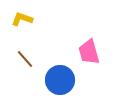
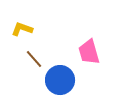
yellow L-shape: moved 10 px down
brown line: moved 9 px right
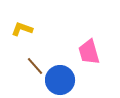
brown line: moved 1 px right, 7 px down
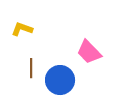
pink trapezoid: rotated 28 degrees counterclockwise
brown line: moved 4 px left, 2 px down; rotated 42 degrees clockwise
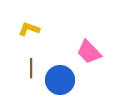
yellow L-shape: moved 7 px right
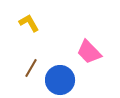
yellow L-shape: moved 6 px up; rotated 40 degrees clockwise
brown line: rotated 30 degrees clockwise
